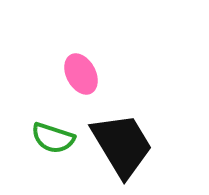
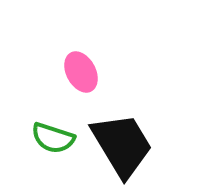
pink ellipse: moved 2 px up
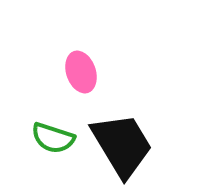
pink ellipse: rotated 9 degrees clockwise
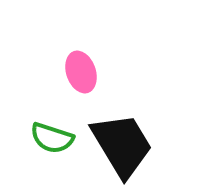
green semicircle: moved 1 px left
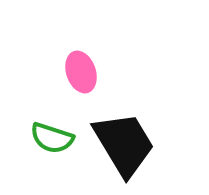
black trapezoid: moved 2 px right, 1 px up
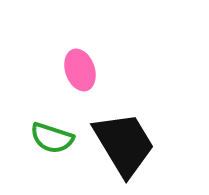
pink ellipse: moved 1 px left, 2 px up
